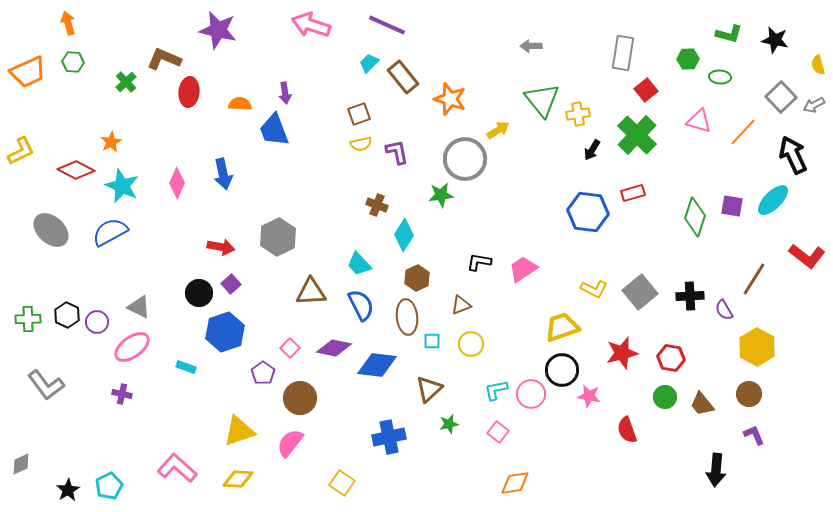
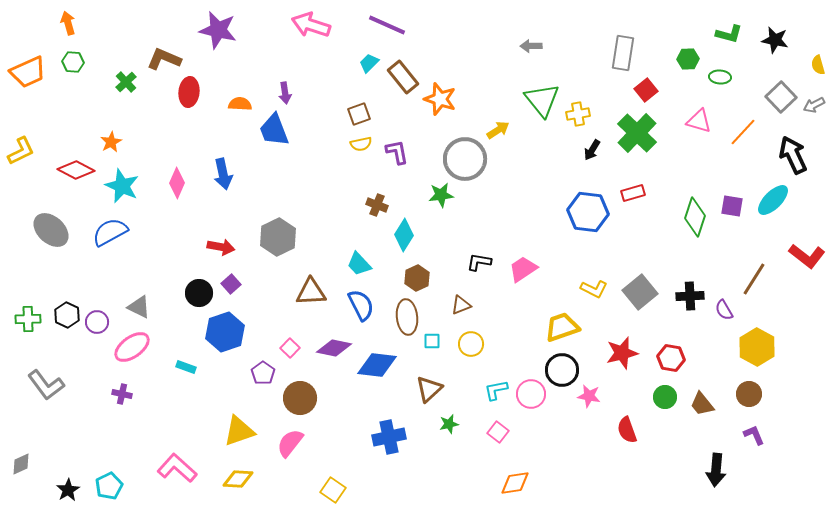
orange star at (450, 99): moved 10 px left
green cross at (637, 135): moved 2 px up
yellow square at (342, 483): moved 9 px left, 7 px down
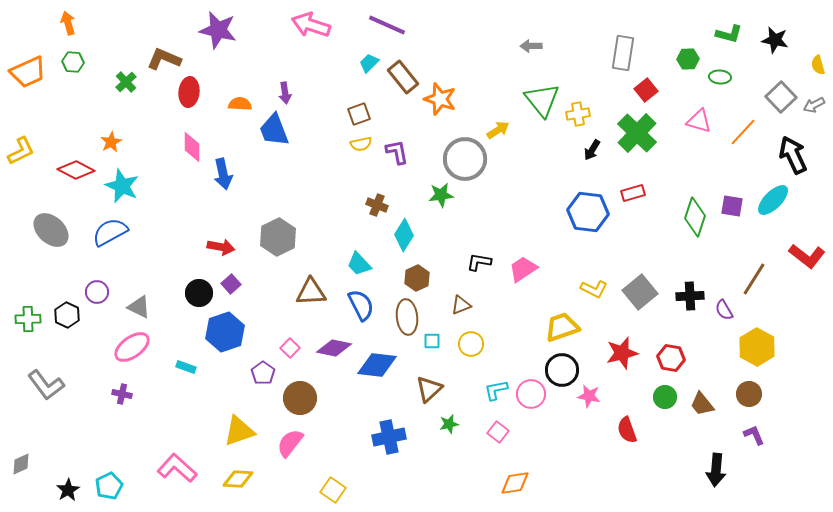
pink diamond at (177, 183): moved 15 px right, 36 px up; rotated 24 degrees counterclockwise
purple circle at (97, 322): moved 30 px up
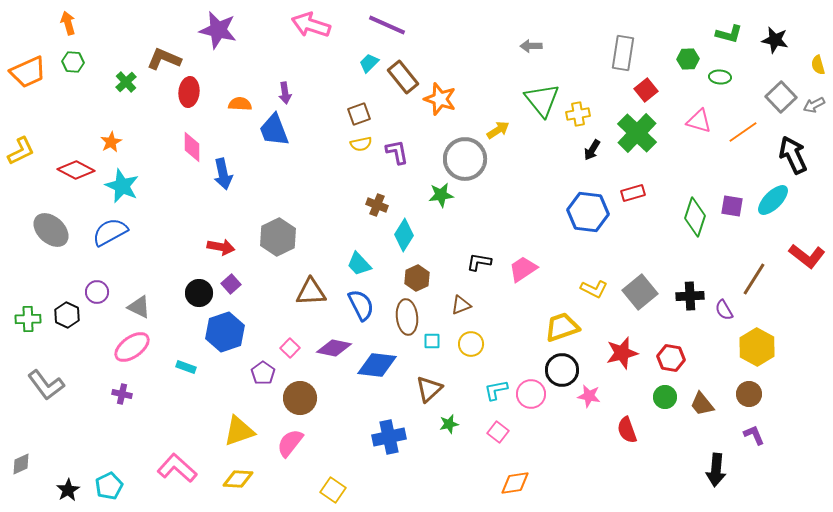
orange line at (743, 132): rotated 12 degrees clockwise
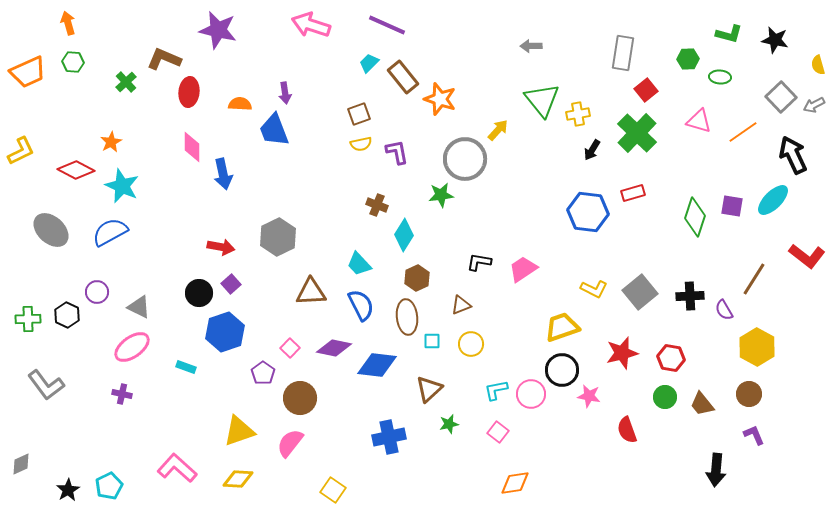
yellow arrow at (498, 130): rotated 15 degrees counterclockwise
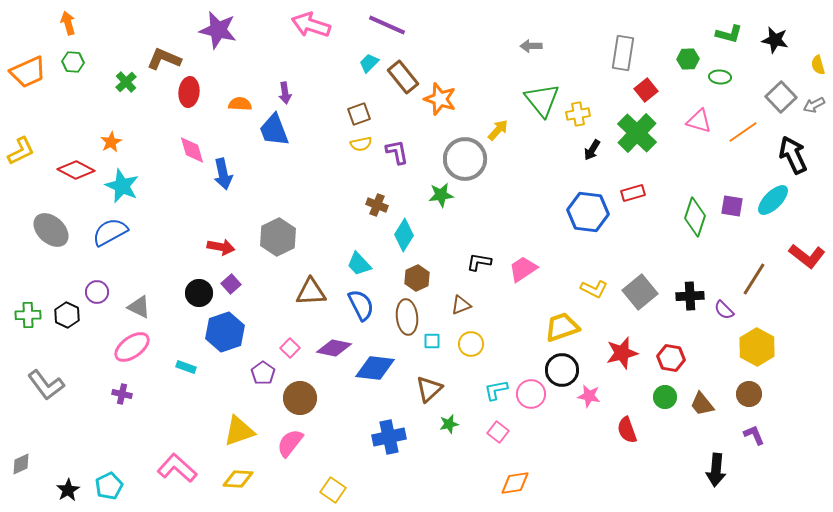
pink diamond at (192, 147): moved 3 px down; rotated 16 degrees counterclockwise
purple semicircle at (724, 310): rotated 15 degrees counterclockwise
green cross at (28, 319): moved 4 px up
blue diamond at (377, 365): moved 2 px left, 3 px down
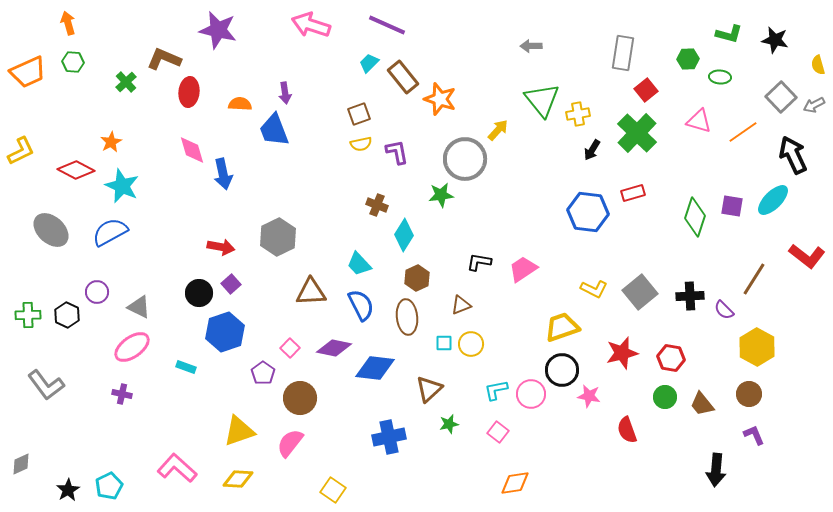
cyan square at (432, 341): moved 12 px right, 2 px down
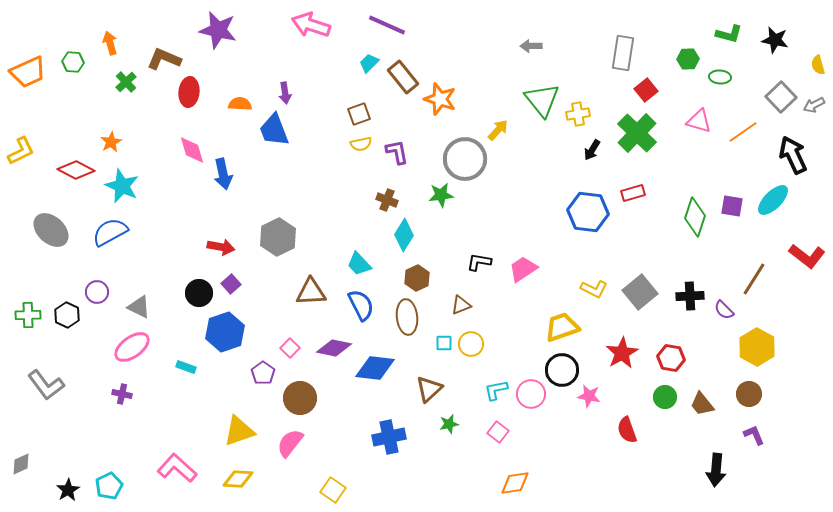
orange arrow at (68, 23): moved 42 px right, 20 px down
brown cross at (377, 205): moved 10 px right, 5 px up
red star at (622, 353): rotated 16 degrees counterclockwise
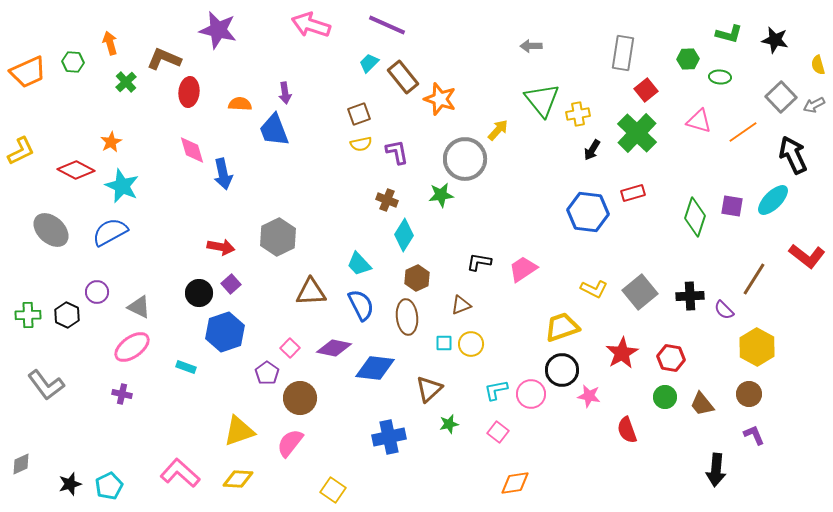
purple pentagon at (263, 373): moved 4 px right
pink L-shape at (177, 468): moved 3 px right, 5 px down
black star at (68, 490): moved 2 px right, 6 px up; rotated 15 degrees clockwise
